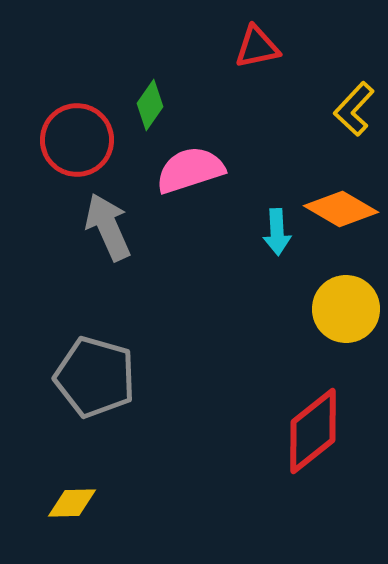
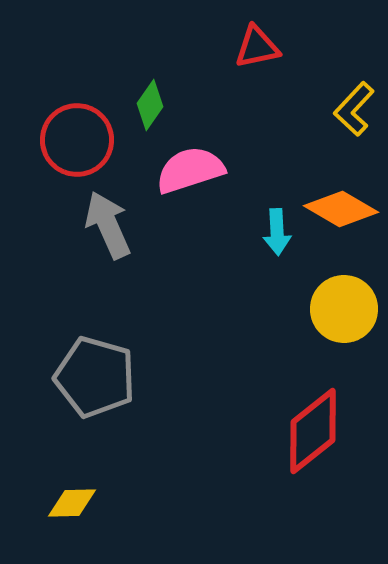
gray arrow: moved 2 px up
yellow circle: moved 2 px left
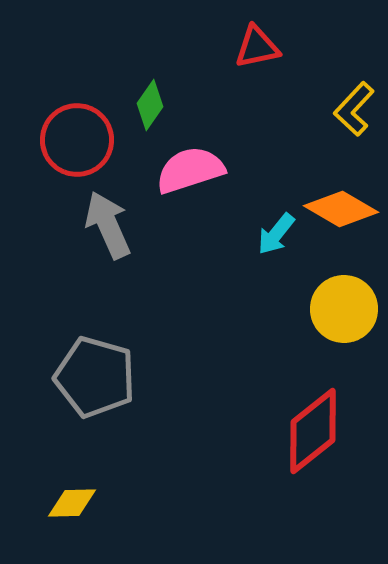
cyan arrow: moved 1 px left, 2 px down; rotated 42 degrees clockwise
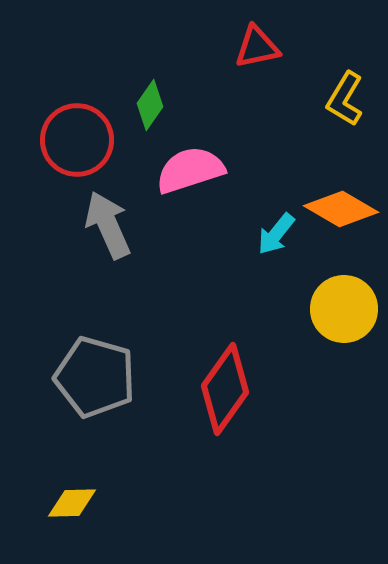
yellow L-shape: moved 9 px left, 10 px up; rotated 12 degrees counterclockwise
red diamond: moved 88 px left, 42 px up; rotated 16 degrees counterclockwise
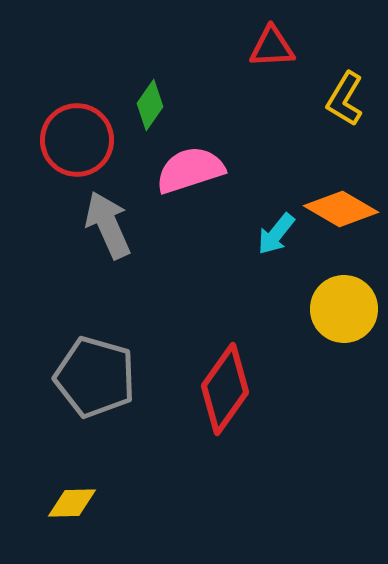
red triangle: moved 15 px right; rotated 9 degrees clockwise
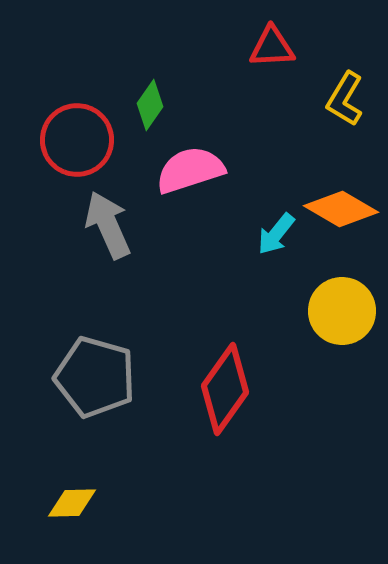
yellow circle: moved 2 px left, 2 px down
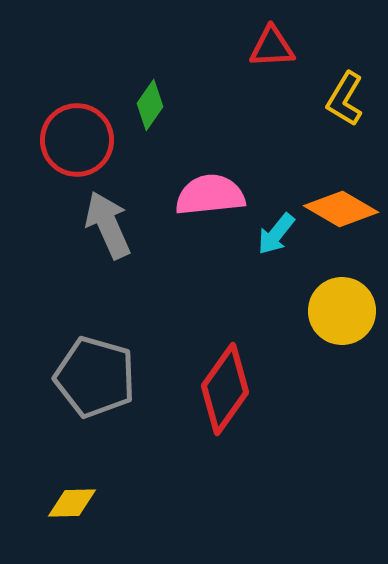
pink semicircle: moved 20 px right, 25 px down; rotated 12 degrees clockwise
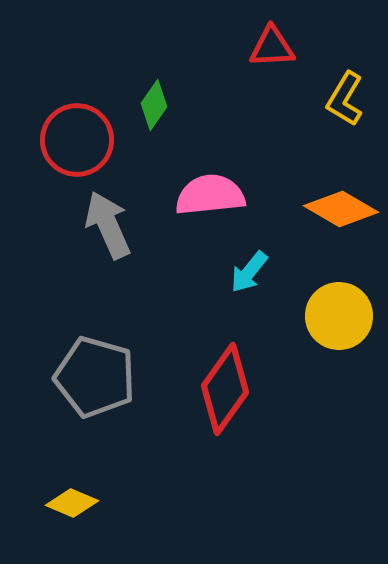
green diamond: moved 4 px right
cyan arrow: moved 27 px left, 38 px down
yellow circle: moved 3 px left, 5 px down
yellow diamond: rotated 24 degrees clockwise
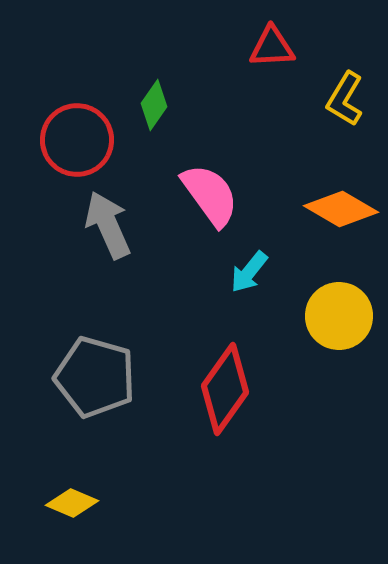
pink semicircle: rotated 60 degrees clockwise
